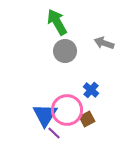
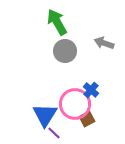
pink circle: moved 8 px right, 6 px up
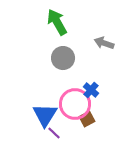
gray circle: moved 2 px left, 7 px down
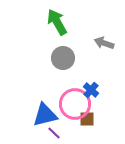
blue triangle: rotated 44 degrees clockwise
brown square: rotated 28 degrees clockwise
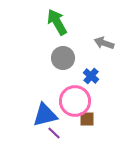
blue cross: moved 14 px up
pink circle: moved 3 px up
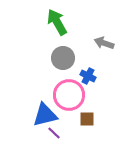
blue cross: moved 3 px left; rotated 14 degrees counterclockwise
pink circle: moved 6 px left, 6 px up
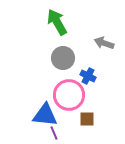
blue triangle: rotated 20 degrees clockwise
purple line: rotated 24 degrees clockwise
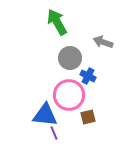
gray arrow: moved 1 px left, 1 px up
gray circle: moved 7 px right
brown square: moved 1 px right, 2 px up; rotated 14 degrees counterclockwise
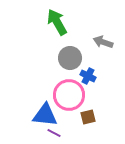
purple line: rotated 40 degrees counterclockwise
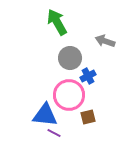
gray arrow: moved 2 px right, 1 px up
blue cross: rotated 35 degrees clockwise
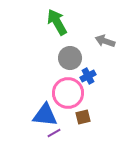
pink circle: moved 1 px left, 2 px up
brown square: moved 5 px left
purple line: rotated 56 degrees counterclockwise
